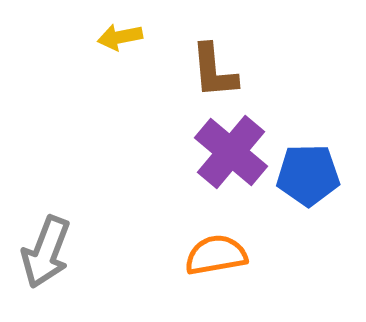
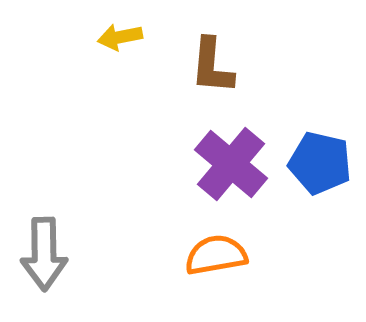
brown L-shape: moved 2 px left, 5 px up; rotated 10 degrees clockwise
purple cross: moved 12 px down
blue pentagon: moved 12 px right, 12 px up; rotated 14 degrees clockwise
gray arrow: moved 2 px left, 2 px down; rotated 22 degrees counterclockwise
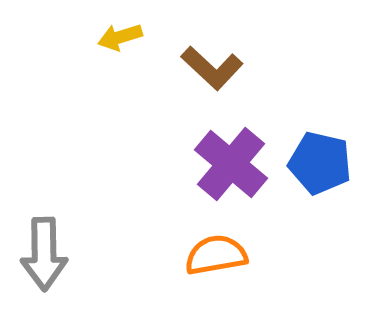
yellow arrow: rotated 6 degrees counterclockwise
brown L-shape: moved 2 px down; rotated 52 degrees counterclockwise
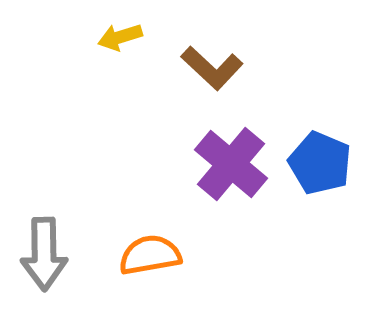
blue pentagon: rotated 10 degrees clockwise
orange semicircle: moved 66 px left
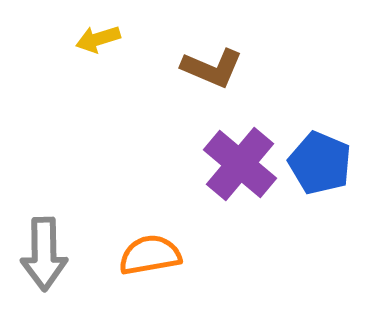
yellow arrow: moved 22 px left, 2 px down
brown L-shape: rotated 20 degrees counterclockwise
purple cross: moved 9 px right
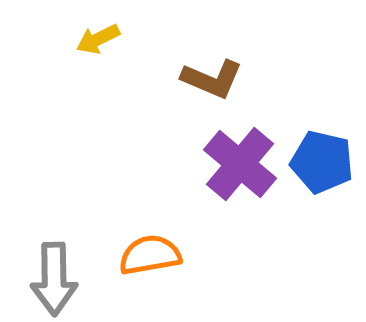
yellow arrow: rotated 9 degrees counterclockwise
brown L-shape: moved 11 px down
blue pentagon: moved 2 px right, 1 px up; rotated 10 degrees counterclockwise
gray arrow: moved 10 px right, 25 px down
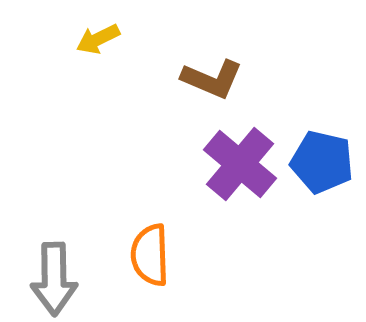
orange semicircle: rotated 82 degrees counterclockwise
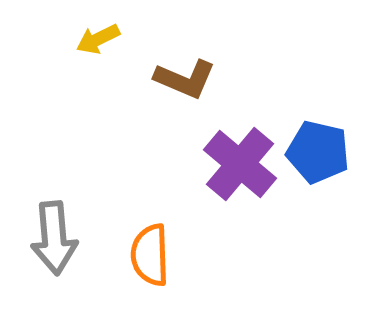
brown L-shape: moved 27 px left
blue pentagon: moved 4 px left, 10 px up
gray arrow: moved 41 px up; rotated 4 degrees counterclockwise
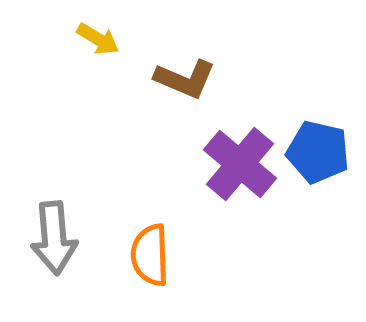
yellow arrow: rotated 123 degrees counterclockwise
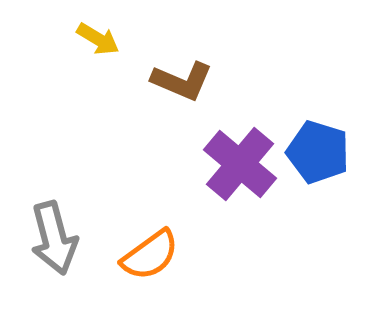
brown L-shape: moved 3 px left, 2 px down
blue pentagon: rotated 4 degrees clockwise
gray arrow: rotated 10 degrees counterclockwise
orange semicircle: rotated 124 degrees counterclockwise
